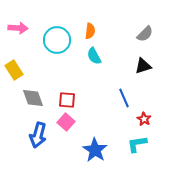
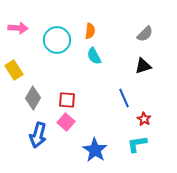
gray diamond: rotated 50 degrees clockwise
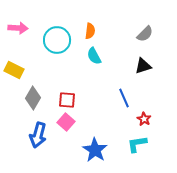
yellow rectangle: rotated 30 degrees counterclockwise
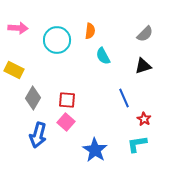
cyan semicircle: moved 9 px right
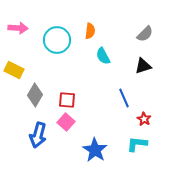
gray diamond: moved 2 px right, 3 px up
cyan L-shape: rotated 15 degrees clockwise
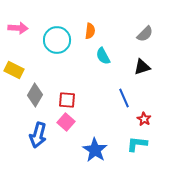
black triangle: moved 1 px left, 1 px down
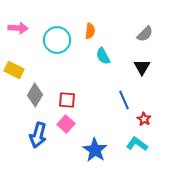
black triangle: rotated 42 degrees counterclockwise
blue line: moved 2 px down
pink square: moved 2 px down
cyan L-shape: rotated 30 degrees clockwise
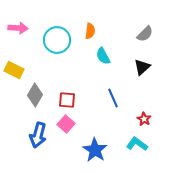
black triangle: rotated 18 degrees clockwise
blue line: moved 11 px left, 2 px up
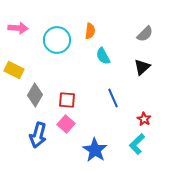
cyan L-shape: rotated 80 degrees counterclockwise
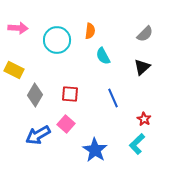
red square: moved 3 px right, 6 px up
blue arrow: rotated 45 degrees clockwise
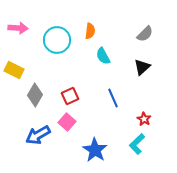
red square: moved 2 px down; rotated 30 degrees counterclockwise
pink square: moved 1 px right, 2 px up
